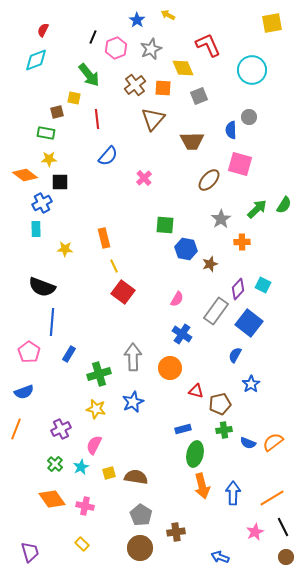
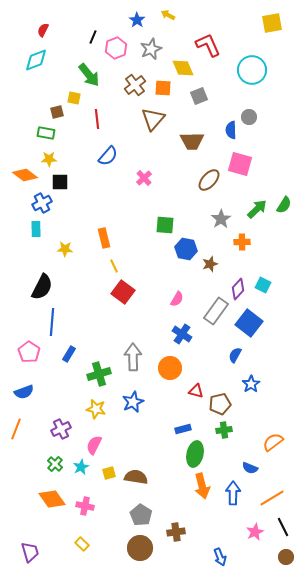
black semicircle at (42, 287): rotated 84 degrees counterclockwise
blue semicircle at (248, 443): moved 2 px right, 25 px down
blue arrow at (220, 557): rotated 132 degrees counterclockwise
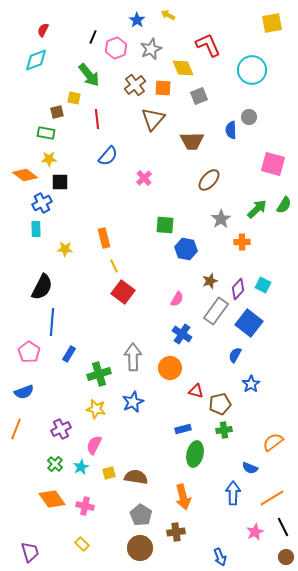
pink square at (240, 164): moved 33 px right
brown star at (210, 264): moved 17 px down
orange arrow at (202, 486): moved 19 px left, 11 px down
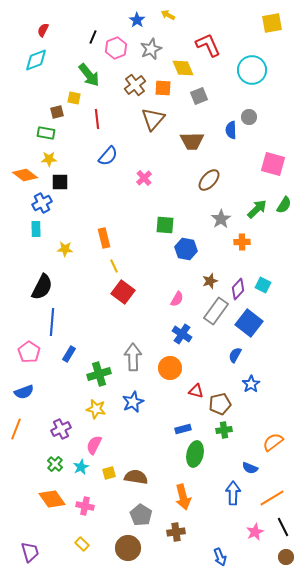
brown circle at (140, 548): moved 12 px left
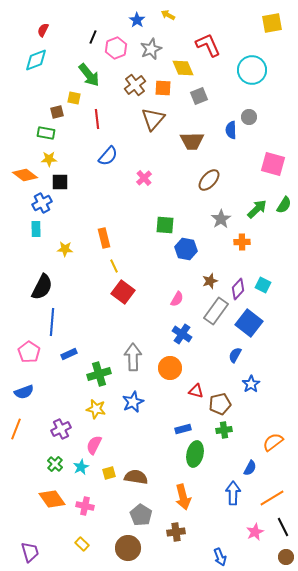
blue rectangle at (69, 354): rotated 35 degrees clockwise
blue semicircle at (250, 468): rotated 84 degrees counterclockwise
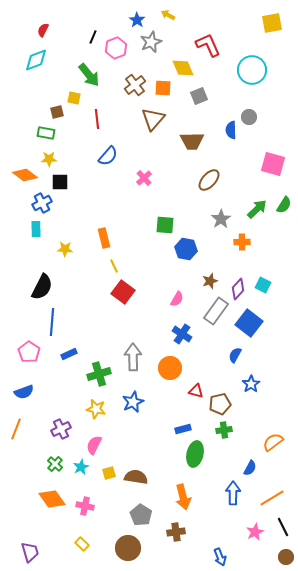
gray star at (151, 49): moved 7 px up
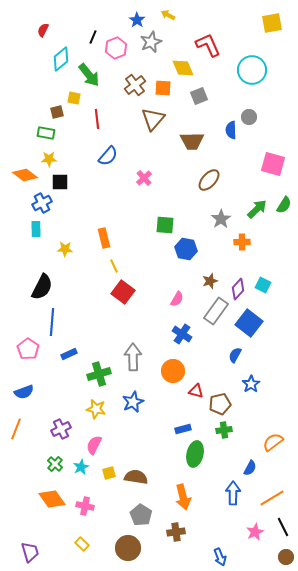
cyan diamond at (36, 60): moved 25 px right, 1 px up; rotated 20 degrees counterclockwise
pink pentagon at (29, 352): moved 1 px left, 3 px up
orange circle at (170, 368): moved 3 px right, 3 px down
